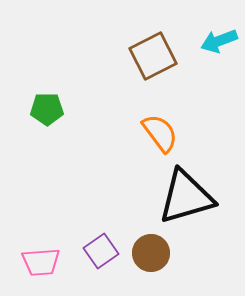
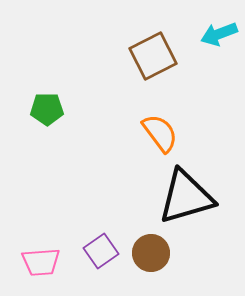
cyan arrow: moved 7 px up
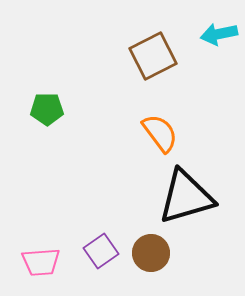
cyan arrow: rotated 9 degrees clockwise
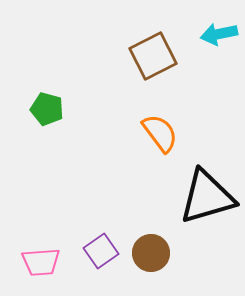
green pentagon: rotated 16 degrees clockwise
black triangle: moved 21 px right
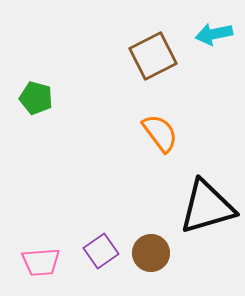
cyan arrow: moved 5 px left
green pentagon: moved 11 px left, 11 px up
black triangle: moved 10 px down
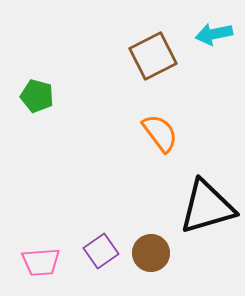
green pentagon: moved 1 px right, 2 px up
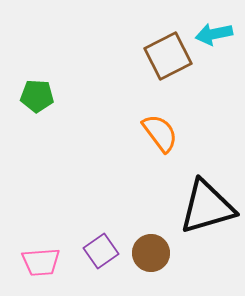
brown square: moved 15 px right
green pentagon: rotated 12 degrees counterclockwise
